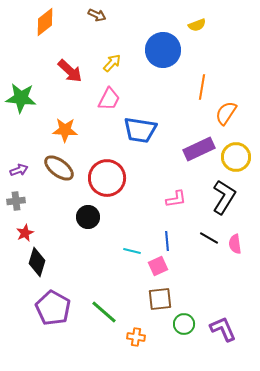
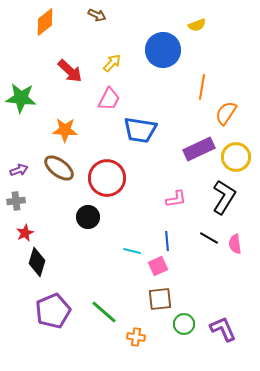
purple pentagon: moved 3 px down; rotated 20 degrees clockwise
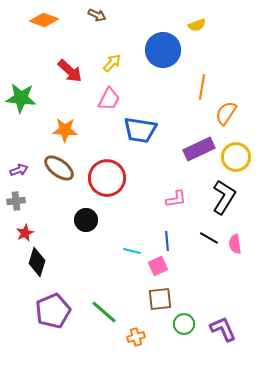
orange diamond: moved 1 px left, 2 px up; rotated 60 degrees clockwise
black circle: moved 2 px left, 3 px down
orange cross: rotated 24 degrees counterclockwise
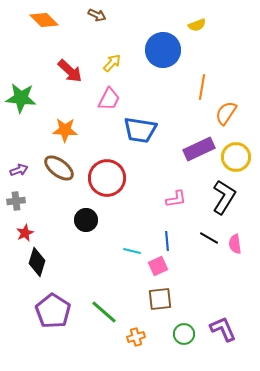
orange diamond: rotated 24 degrees clockwise
purple pentagon: rotated 16 degrees counterclockwise
green circle: moved 10 px down
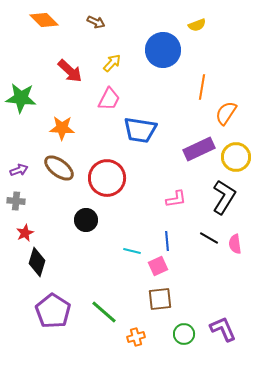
brown arrow: moved 1 px left, 7 px down
orange star: moved 3 px left, 2 px up
gray cross: rotated 12 degrees clockwise
